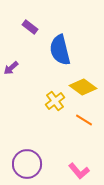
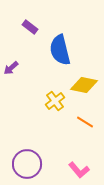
yellow diamond: moved 1 px right, 2 px up; rotated 24 degrees counterclockwise
orange line: moved 1 px right, 2 px down
pink L-shape: moved 1 px up
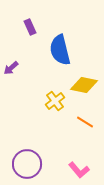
purple rectangle: rotated 28 degrees clockwise
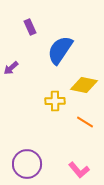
blue semicircle: rotated 48 degrees clockwise
yellow cross: rotated 36 degrees clockwise
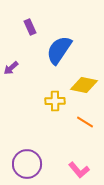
blue semicircle: moved 1 px left
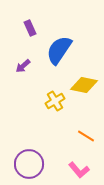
purple rectangle: moved 1 px down
purple arrow: moved 12 px right, 2 px up
yellow cross: rotated 30 degrees counterclockwise
orange line: moved 1 px right, 14 px down
purple circle: moved 2 px right
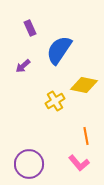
orange line: rotated 48 degrees clockwise
pink L-shape: moved 7 px up
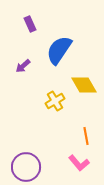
purple rectangle: moved 4 px up
yellow diamond: rotated 48 degrees clockwise
purple circle: moved 3 px left, 3 px down
